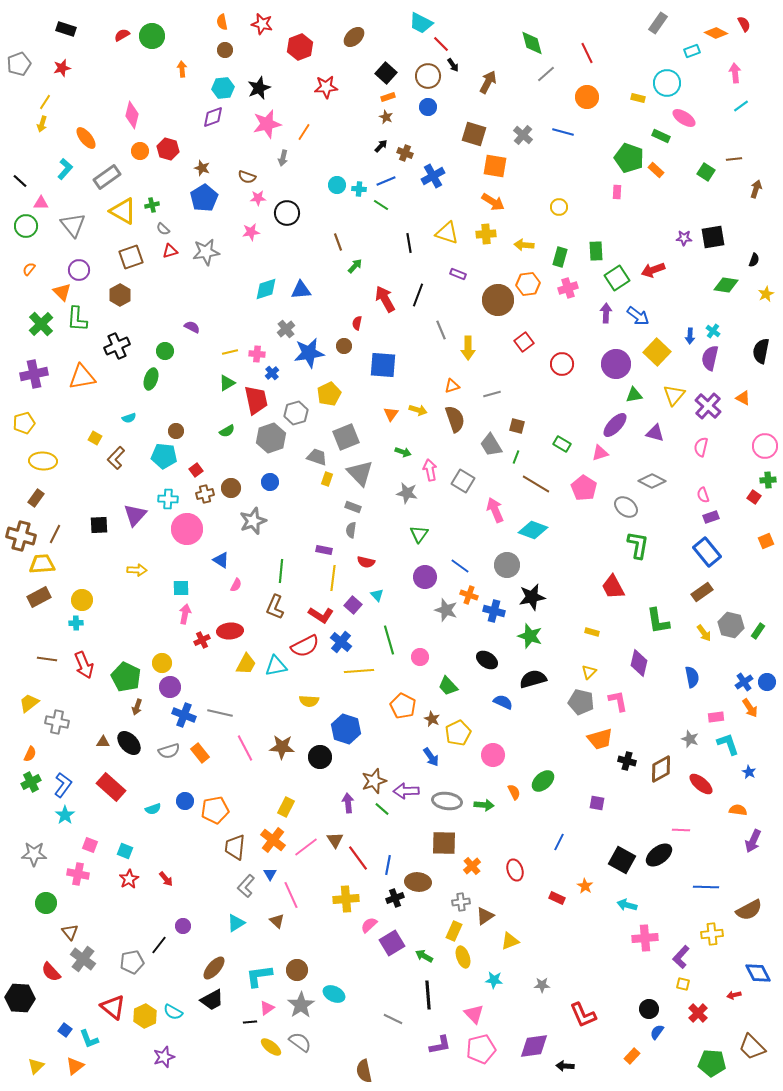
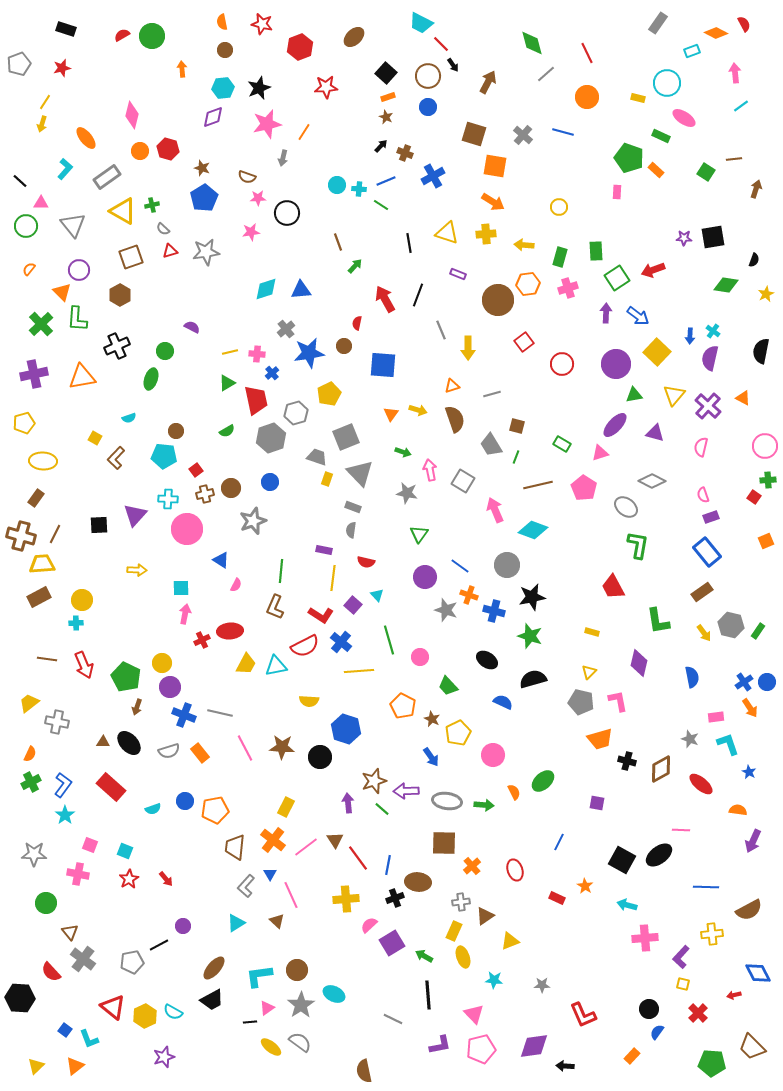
brown line at (536, 484): moved 2 px right, 1 px down; rotated 44 degrees counterclockwise
black line at (159, 945): rotated 24 degrees clockwise
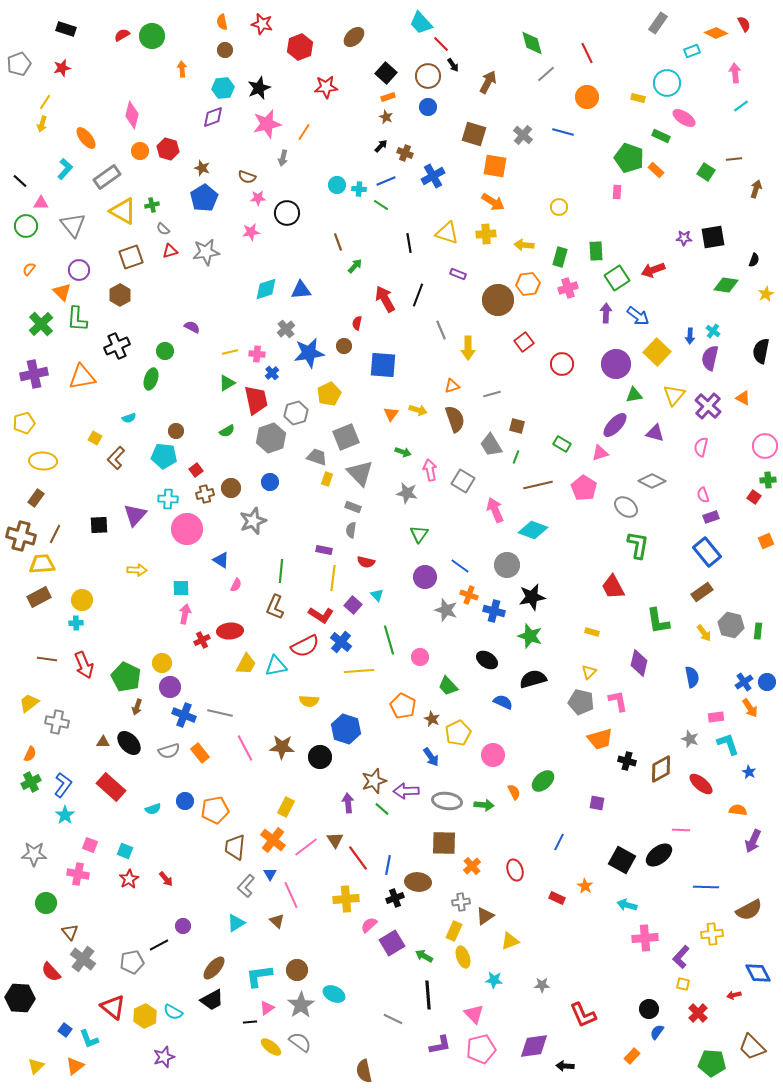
cyan trapezoid at (421, 23): rotated 20 degrees clockwise
green rectangle at (758, 631): rotated 28 degrees counterclockwise
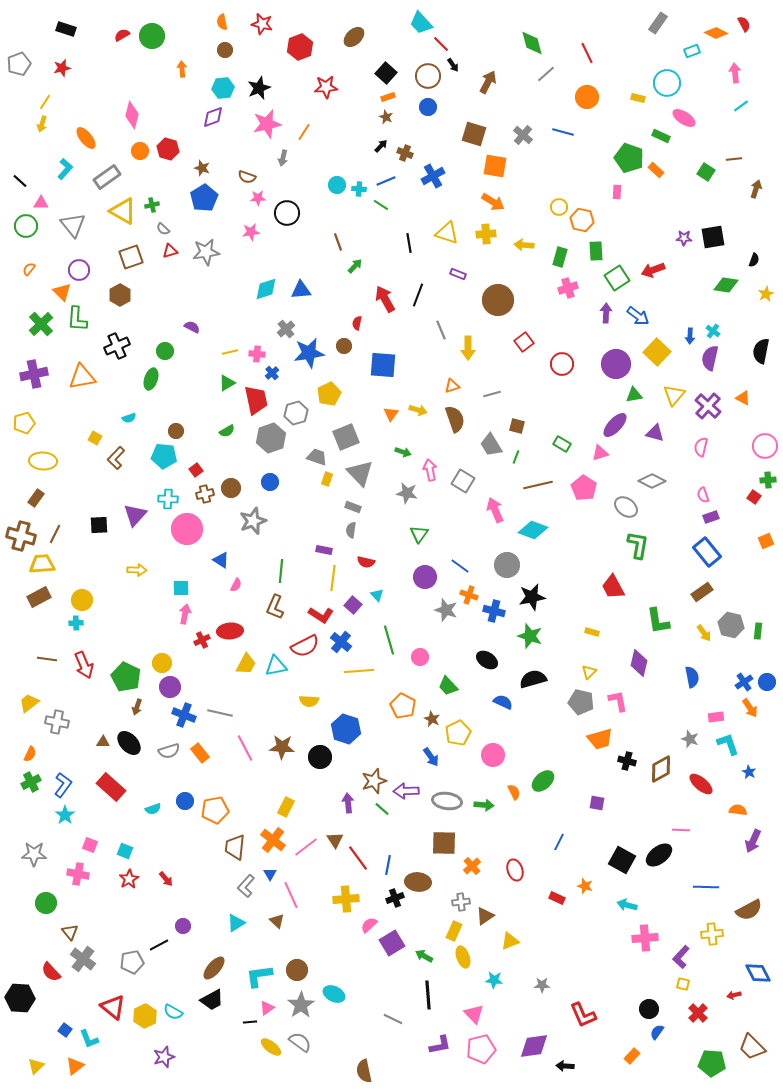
orange hexagon at (528, 284): moved 54 px right, 64 px up; rotated 20 degrees clockwise
orange star at (585, 886): rotated 14 degrees counterclockwise
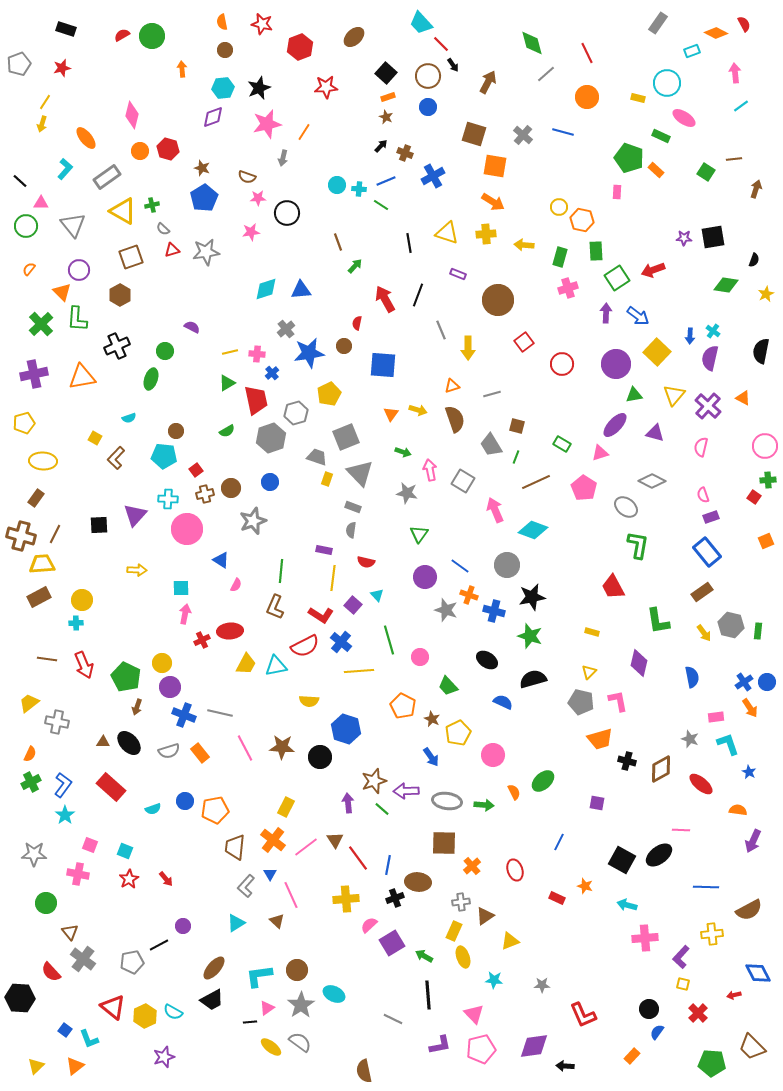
red triangle at (170, 251): moved 2 px right, 1 px up
brown line at (538, 485): moved 2 px left, 3 px up; rotated 12 degrees counterclockwise
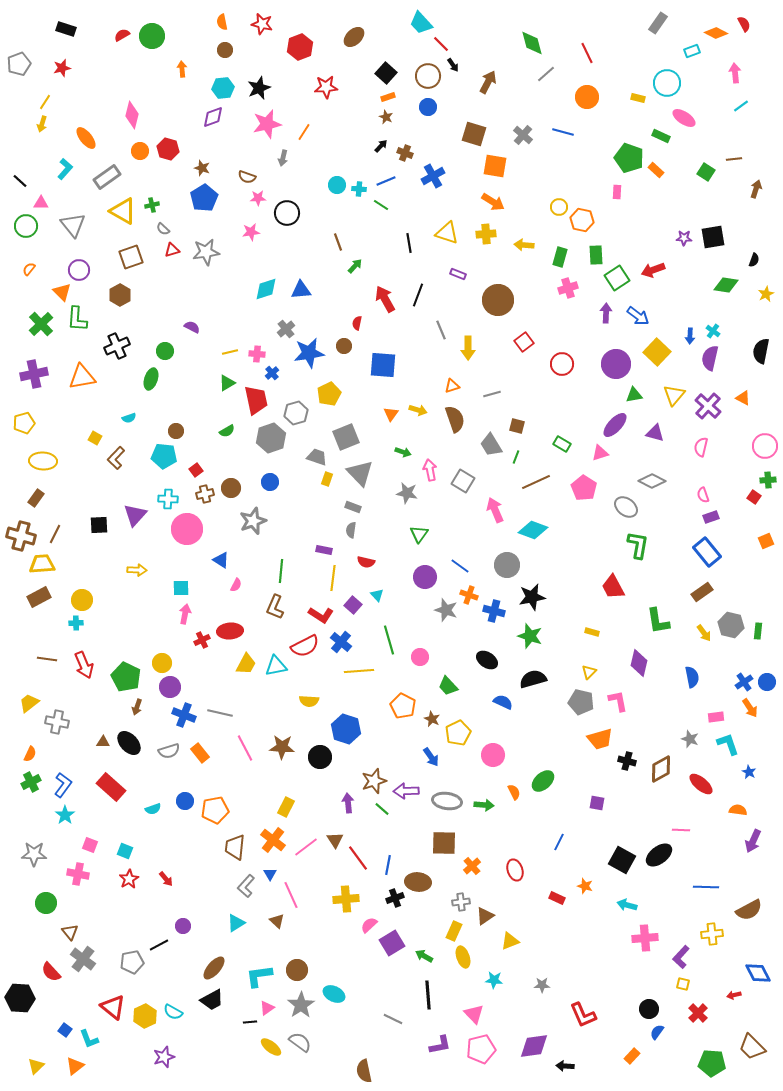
green rectangle at (596, 251): moved 4 px down
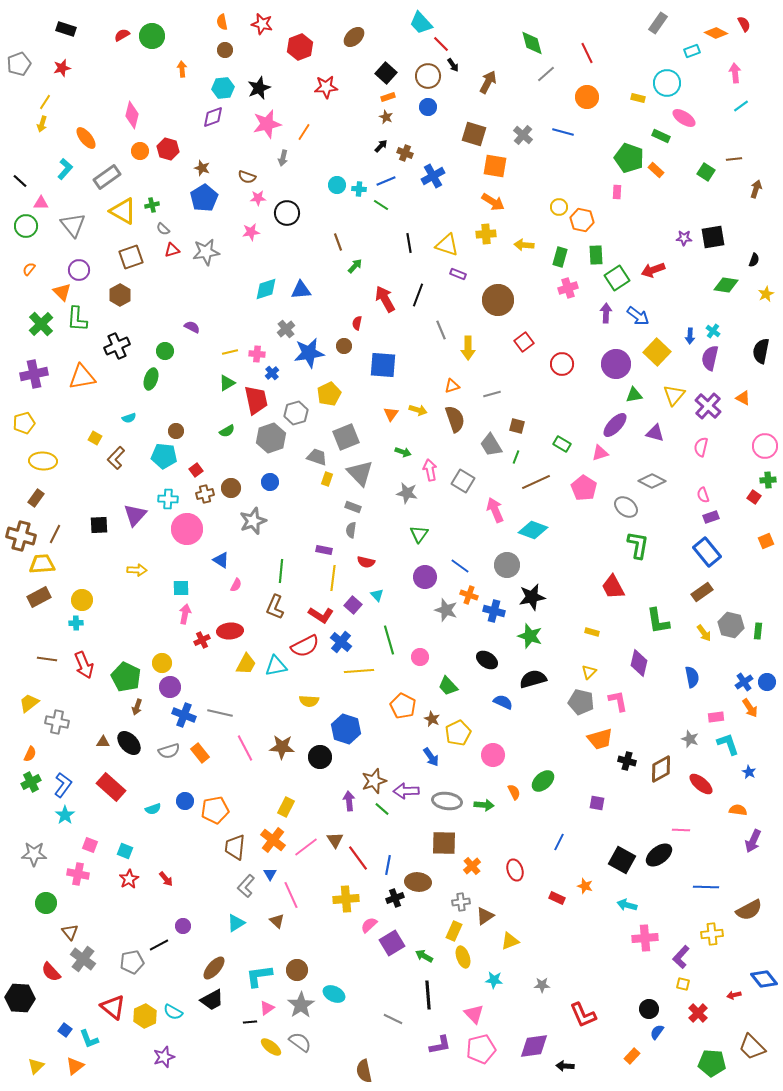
yellow triangle at (447, 233): moved 12 px down
purple arrow at (348, 803): moved 1 px right, 2 px up
blue diamond at (758, 973): moved 6 px right, 6 px down; rotated 12 degrees counterclockwise
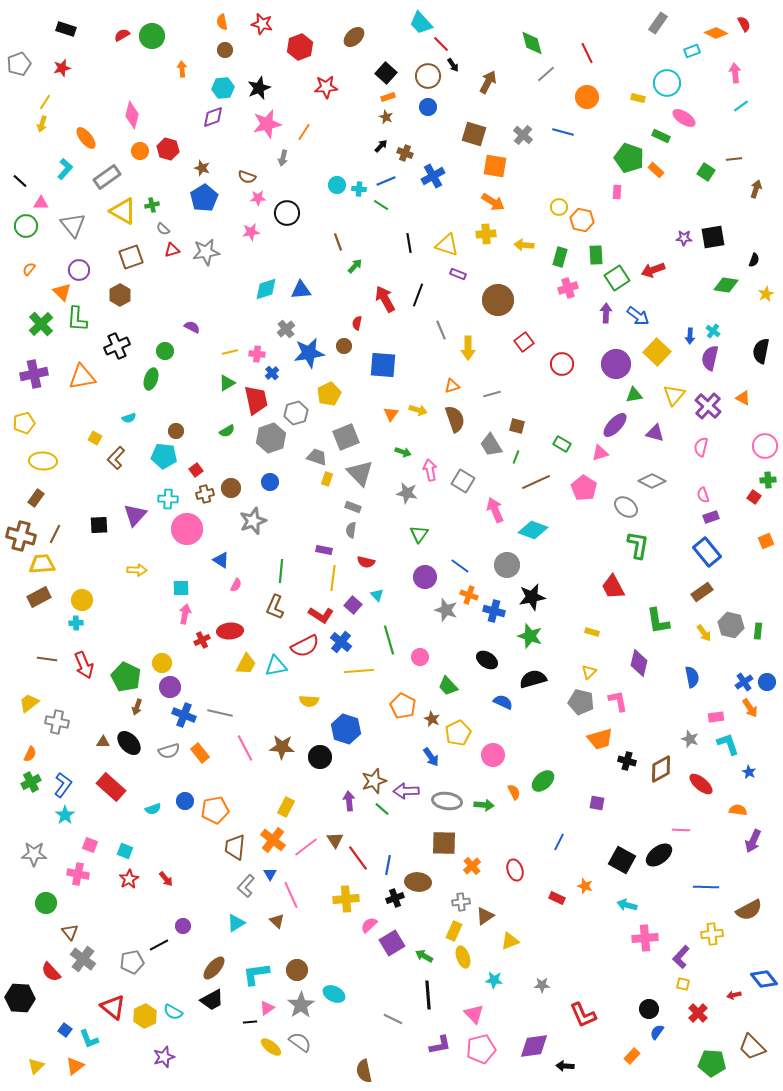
cyan L-shape at (259, 976): moved 3 px left, 2 px up
